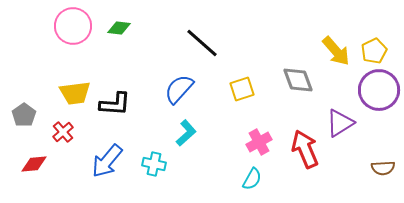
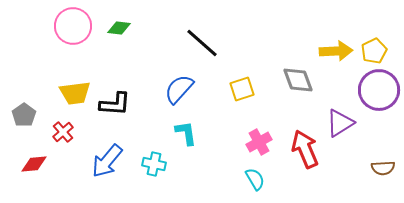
yellow arrow: rotated 52 degrees counterclockwise
cyan L-shape: rotated 56 degrees counterclockwise
cyan semicircle: moved 3 px right; rotated 60 degrees counterclockwise
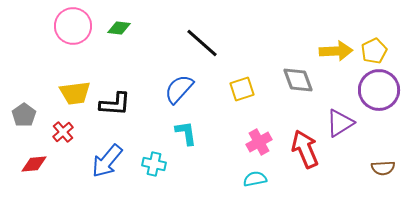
cyan semicircle: rotated 70 degrees counterclockwise
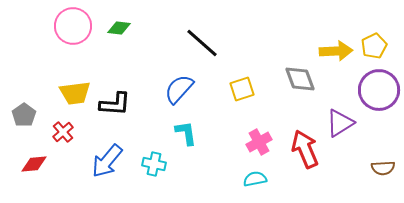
yellow pentagon: moved 5 px up
gray diamond: moved 2 px right, 1 px up
